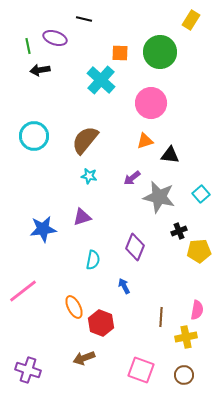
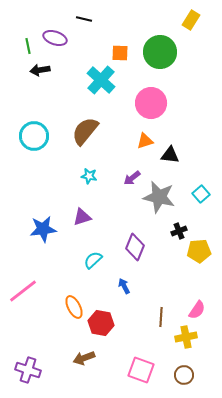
brown semicircle: moved 9 px up
cyan semicircle: rotated 144 degrees counterclockwise
pink semicircle: rotated 24 degrees clockwise
red hexagon: rotated 10 degrees counterclockwise
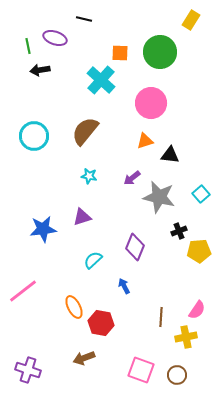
brown circle: moved 7 px left
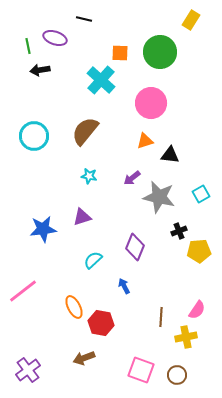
cyan square: rotated 12 degrees clockwise
purple cross: rotated 35 degrees clockwise
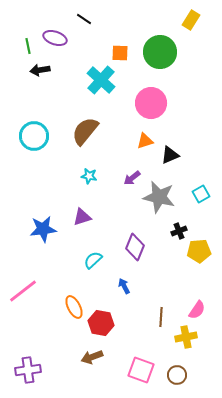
black line: rotated 21 degrees clockwise
black triangle: rotated 30 degrees counterclockwise
brown arrow: moved 8 px right, 1 px up
purple cross: rotated 30 degrees clockwise
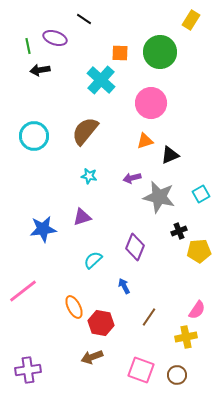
purple arrow: rotated 24 degrees clockwise
brown line: moved 12 px left; rotated 30 degrees clockwise
